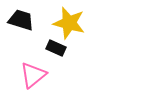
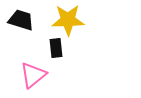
yellow star: moved 1 px left, 3 px up; rotated 16 degrees counterclockwise
black rectangle: rotated 60 degrees clockwise
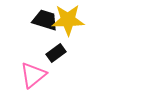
black trapezoid: moved 24 px right
black rectangle: moved 5 px down; rotated 60 degrees clockwise
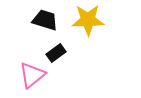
yellow star: moved 20 px right
pink triangle: moved 1 px left
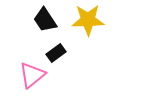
black trapezoid: rotated 140 degrees counterclockwise
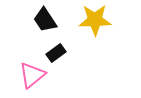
yellow star: moved 7 px right
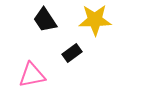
black rectangle: moved 16 px right
pink triangle: rotated 28 degrees clockwise
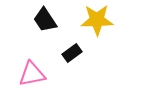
yellow star: moved 2 px right
pink triangle: moved 1 px up
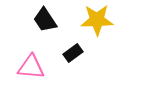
black rectangle: moved 1 px right
pink triangle: moved 1 px left, 7 px up; rotated 16 degrees clockwise
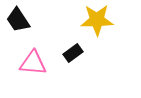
black trapezoid: moved 27 px left
pink triangle: moved 2 px right, 4 px up
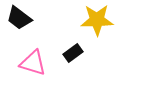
black trapezoid: moved 1 px right, 2 px up; rotated 20 degrees counterclockwise
pink triangle: rotated 12 degrees clockwise
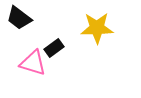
yellow star: moved 8 px down
black rectangle: moved 19 px left, 5 px up
